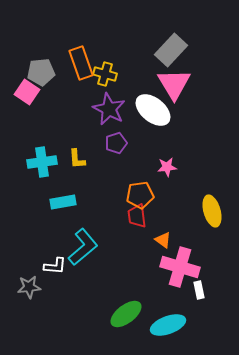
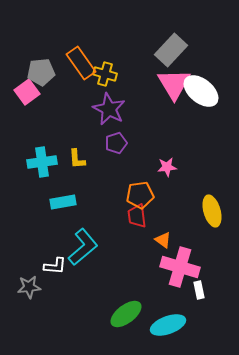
orange rectangle: rotated 16 degrees counterclockwise
pink square: rotated 20 degrees clockwise
white ellipse: moved 48 px right, 19 px up
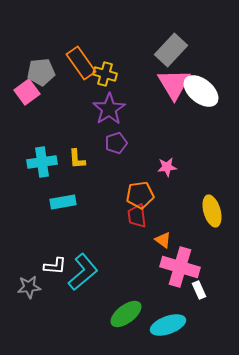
purple star: rotated 12 degrees clockwise
cyan L-shape: moved 25 px down
white rectangle: rotated 12 degrees counterclockwise
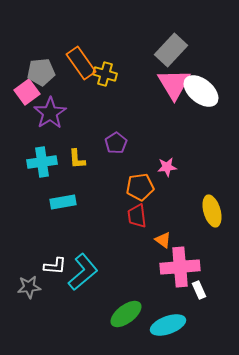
purple star: moved 59 px left, 4 px down
purple pentagon: rotated 15 degrees counterclockwise
orange pentagon: moved 8 px up
pink cross: rotated 21 degrees counterclockwise
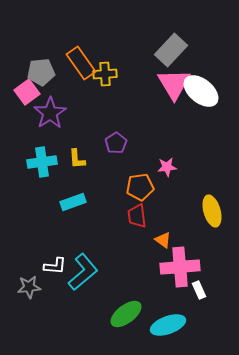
yellow cross: rotated 20 degrees counterclockwise
cyan rectangle: moved 10 px right; rotated 10 degrees counterclockwise
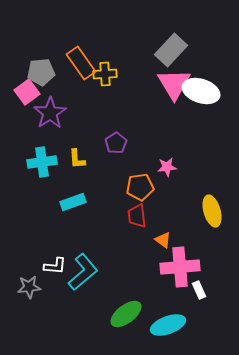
white ellipse: rotated 21 degrees counterclockwise
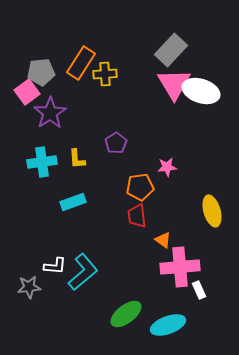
orange rectangle: rotated 68 degrees clockwise
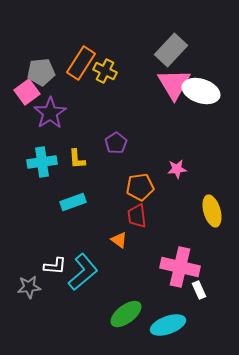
yellow cross: moved 3 px up; rotated 30 degrees clockwise
pink star: moved 10 px right, 2 px down
orange triangle: moved 44 px left
pink cross: rotated 18 degrees clockwise
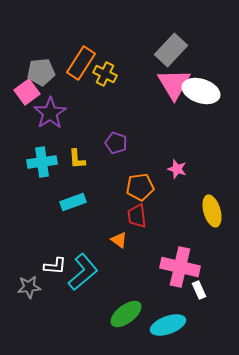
yellow cross: moved 3 px down
purple pentagon: rotated 20 degrees counterclockwise
pink star: rotated 24 degrees clockwise
